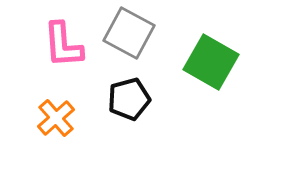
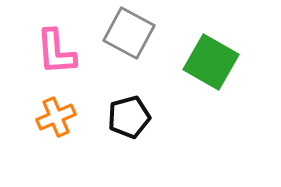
pink L-shape: moved 7 px left, 7 px down
black pentagon: moved 18 px down
orange cross: moved 1 px up; rotated 18 degrees clockwise
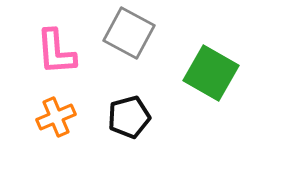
green square: moved 11 px down
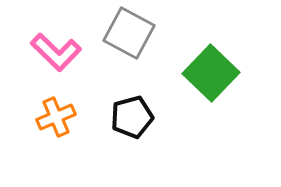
pink L-shape: rotated 42 degrees counterclockwise
green square: rotated 14 degrees clockwise
black pentagon: moved 3 px right
